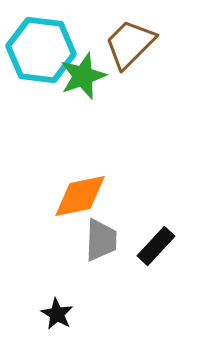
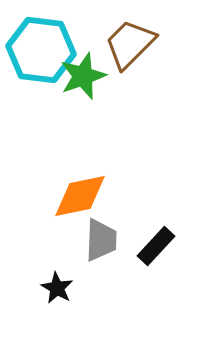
black star: moved 26 px up
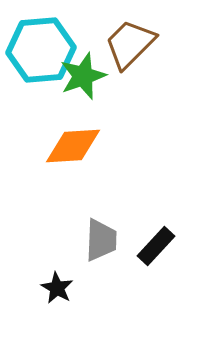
cyan hexagon: rotated 12 degrees counterclockwise
orange diamond: moved 7 px left, 50 px up; rotated 8 degrees clockwise
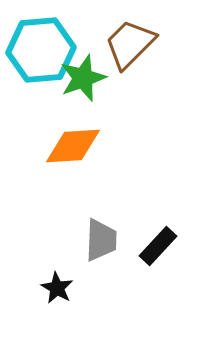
green star: moved 2 px down
black rectangle: moved 2 px right
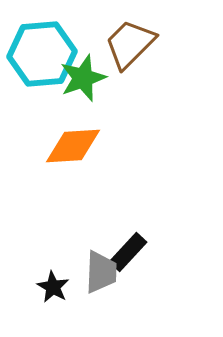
cyan hexagon: moved 1 px right, 4 px down
gray trapezoid: moved 32 px down
black rectangle: moved 30 px left, 6 px down
black star: moved 4 px left, 1 px up
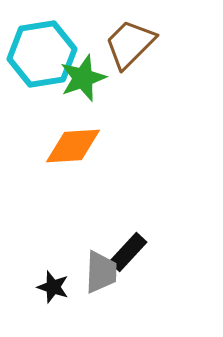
cyan hexagon: rotated 4 degrees counterclockwise
black star: rotated 12 degrees counterclockwise
